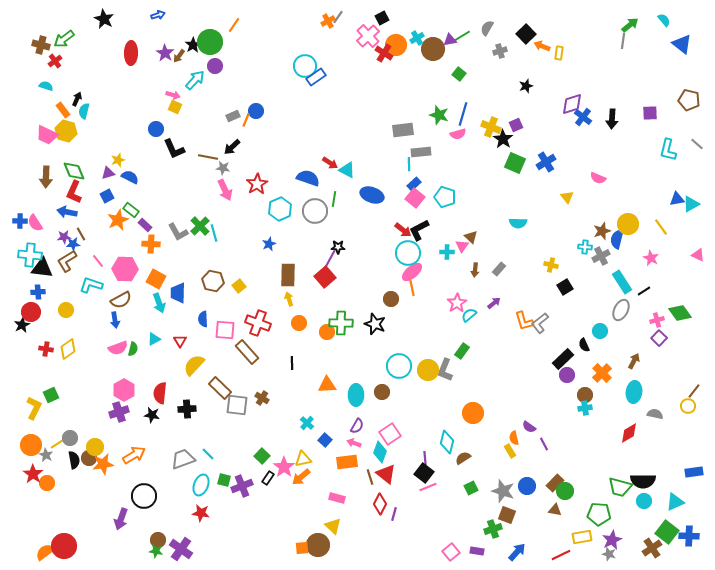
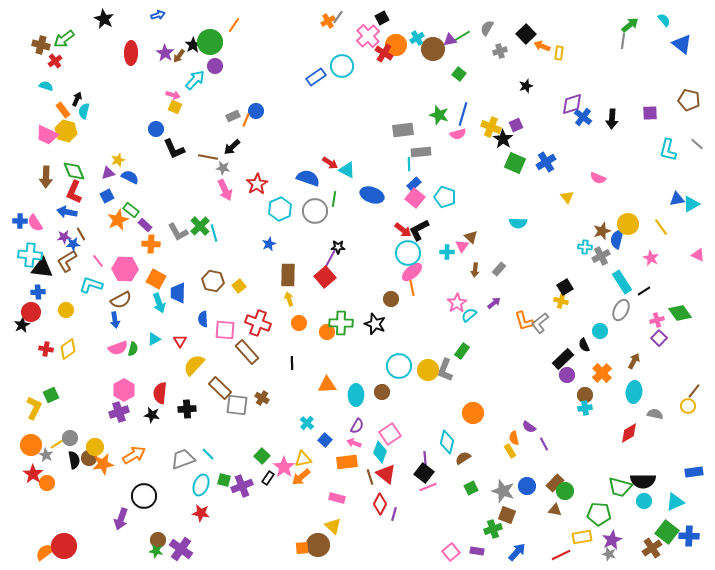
cyan circle at (305, 66): moved 37 px right
yellow cross at (551, 265): moved 10 px right, 36 px down
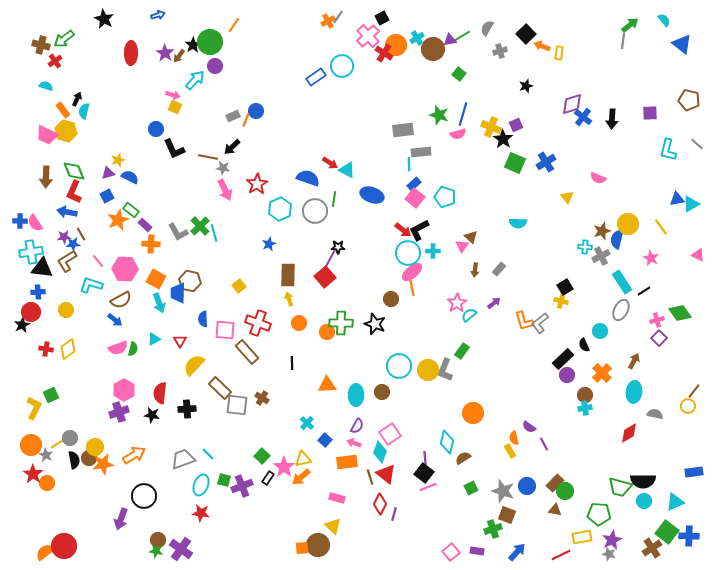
cyan cross at (447, 252): moved 14 px left, 1 px up
cyan cross at (30, 255): moved 1 px right, 3 px up; rotated 15 degrees counterclockwise
brown hexagon at (213, 281): moved 23 px left
blue arrow at (115, 320): rotated 42 degrees counterclockwise
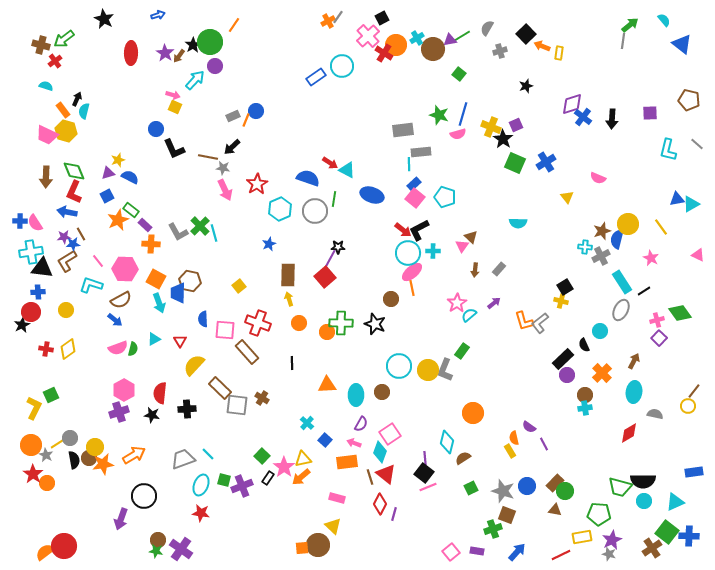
purple semicircle at (357, 426): moved 4 px right, 2 px up
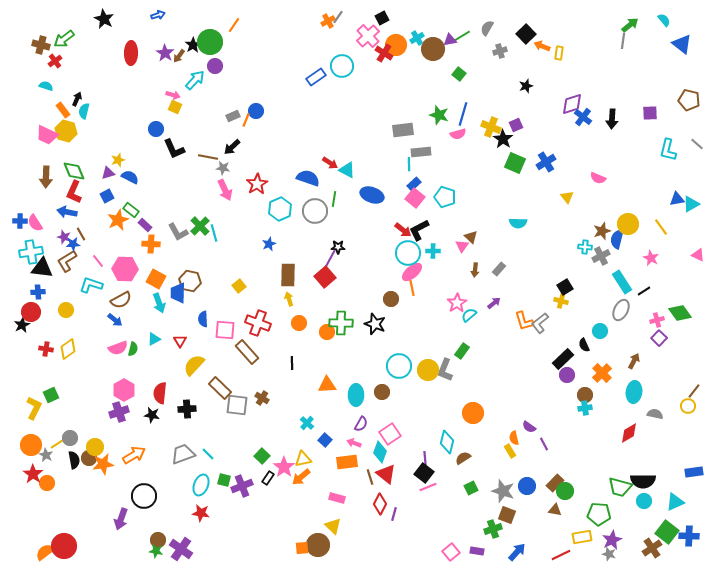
purple star at (64, 237): rotated 24 degrees clockwise
gray trapezoid at (183, 459): moved 5 px up
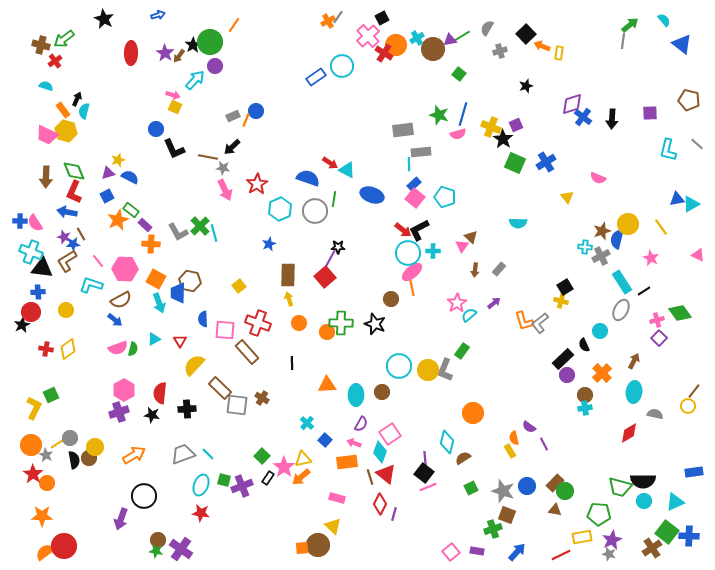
cyan cross at (31, 252): rotated 30 degrees clockwise
orange star at (103, 464): moved 61 px left, 52 px down; rotated 10 degrees clockwise
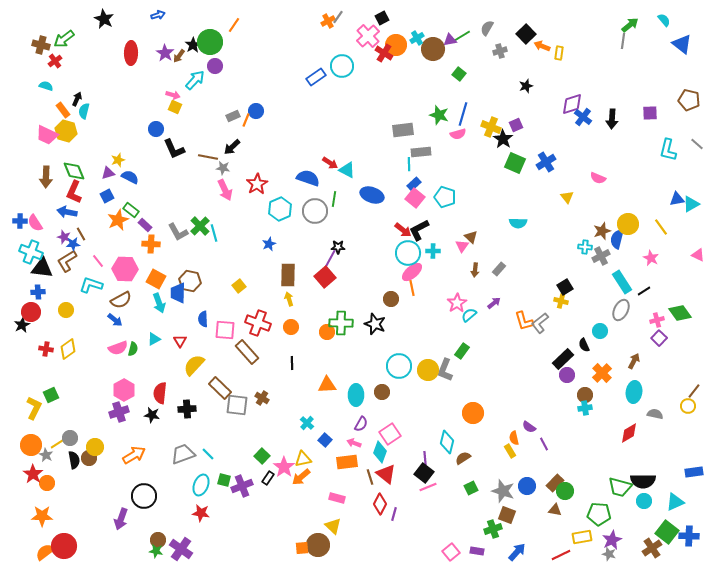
orange circle at (299, 323): moved 8 px left, 4 px down
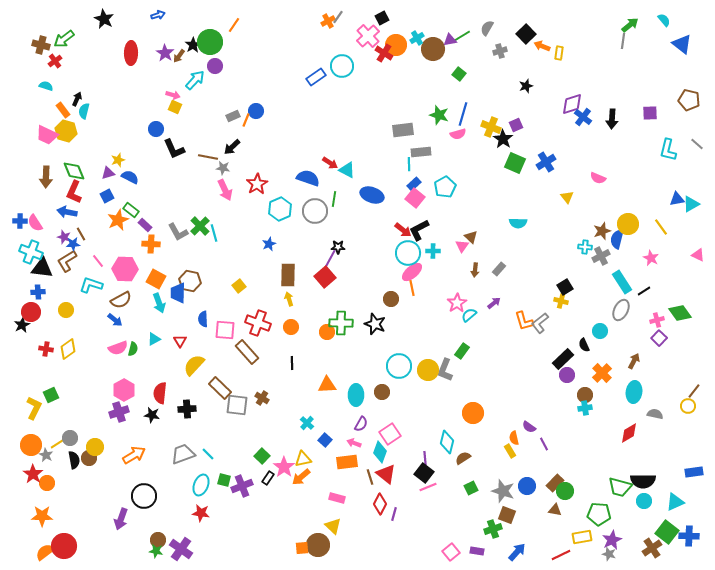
cyan pentagon at (445, 197): moved 10 px up; rotated 25 degrees clockwise
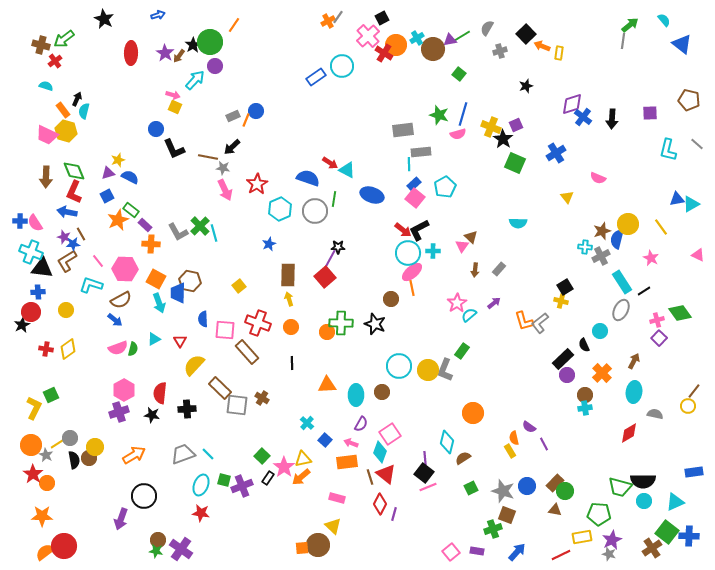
blue cross at (546, 162): moved 10 px right, 9 px up
pink arrow at (354, 443): moved 3 px left
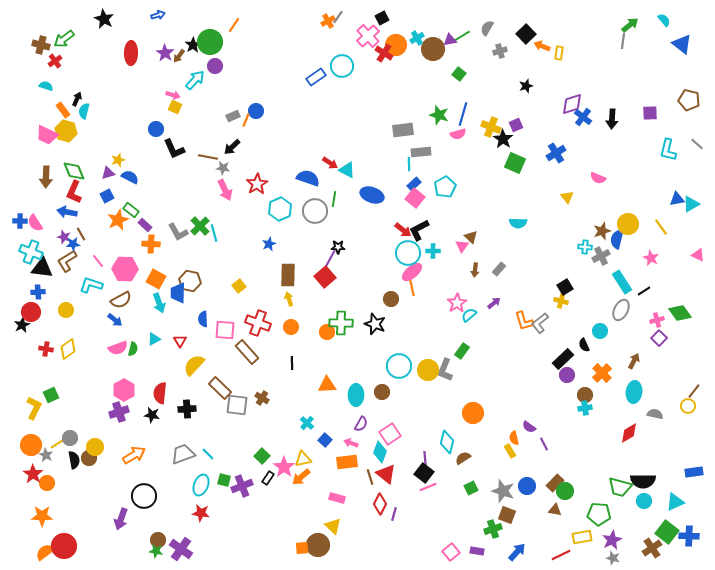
gray star at (609, 554): moved 4 px right, 4 px down
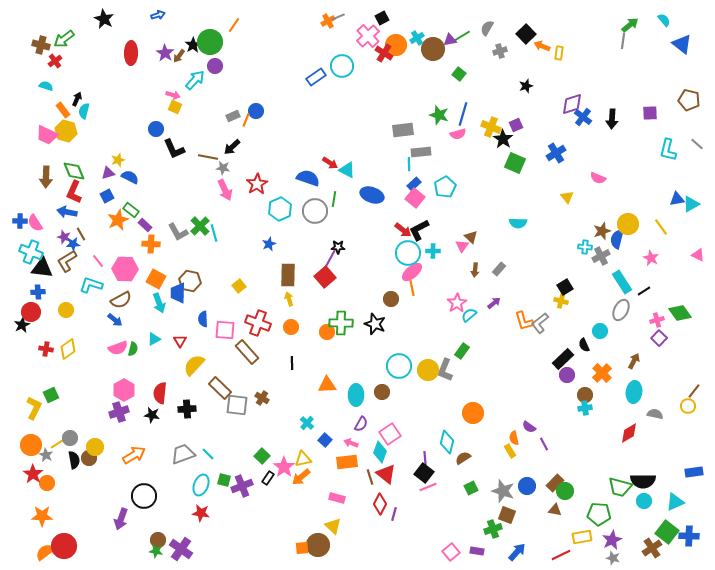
gray line at (338, 17): rotated 32 degrees clockwise
